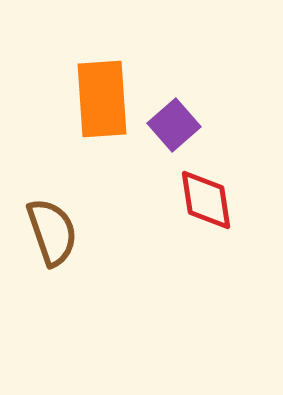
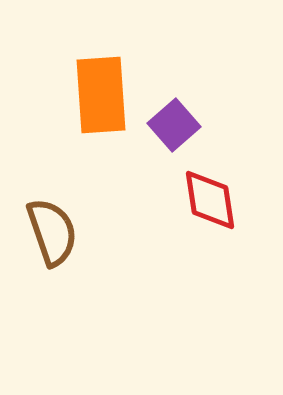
orange rectangle: moved 1 px left, 4 px up
red diamond: moved 4 px right
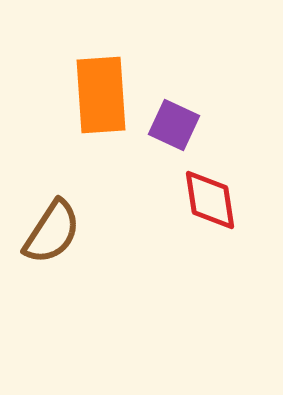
purple square: rotated 24 degrees counterclockwise
brown semicircle: rotated 52 degrees clockwise
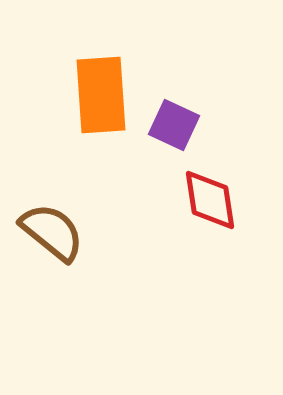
brown semicircle: rotated 84 degrees counterclockwise
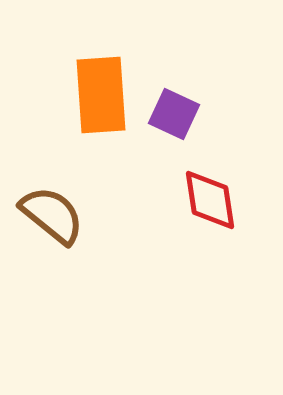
purple square: moved 11 px up
brown semicircle: moved 17 px up
